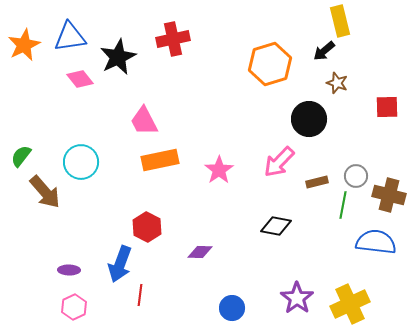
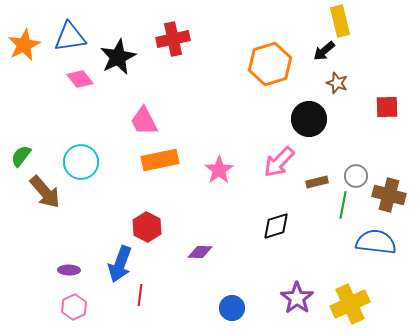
black diamond: rotated 28 degrees counterclockwise
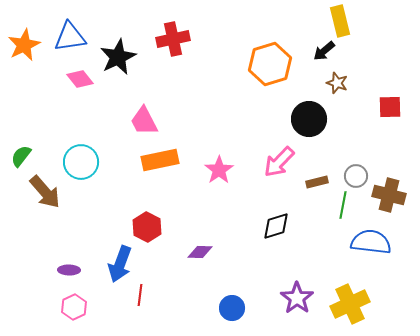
red square: moved 3 px right
blue semicircle: moved 5 px left
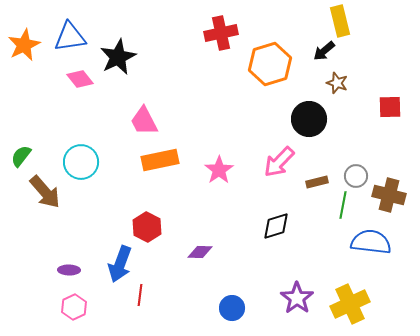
red cross: moved 48 px right, 6 px up
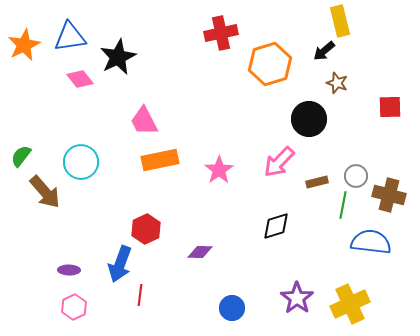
red hexagon: moved 1 px left, 2 px down; rotated 8 degrees clockwise
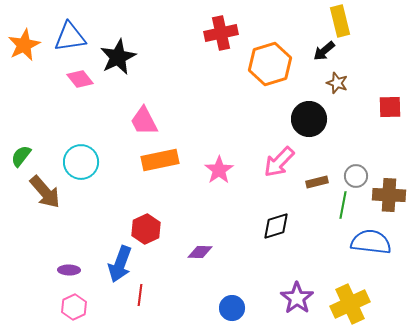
brown cross: rotated 12 degrees counterclockwise
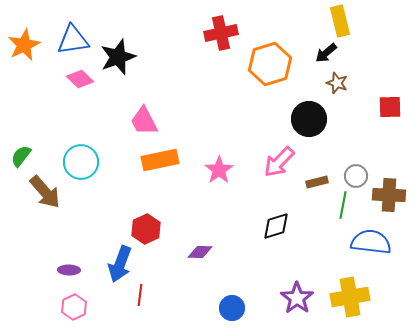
blue triangle: moved 3 px right, 3 px down
black arrow: moved 2 px right, 2 px down
black star: rotated 6 degrees clockwise
pink diamond: rotated 8 degrees counterclockwise
yellow cross: moved 7 px up; rotated 15 degrees clockwise
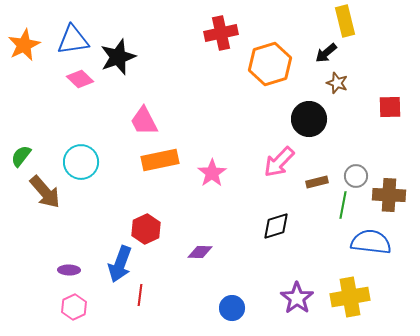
yellow rectangle: moved 5 px right
pink star: moved 7 px left, 3 px down
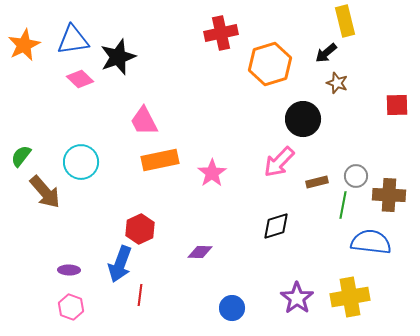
red square: moved 7 px right, 2 px up
black circle: moved 6 px left
red hexagon: moved 6 px left
pink hexagon: moved 3 px left; rotated 15 degrees counterclockwise
